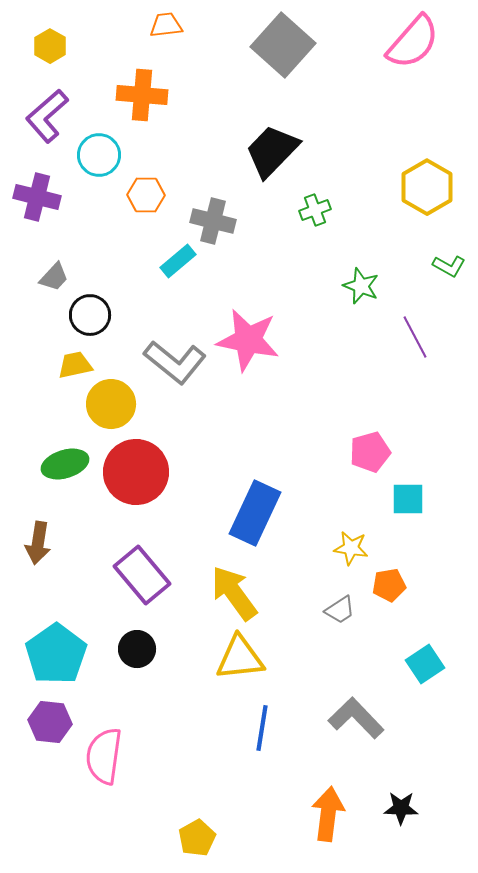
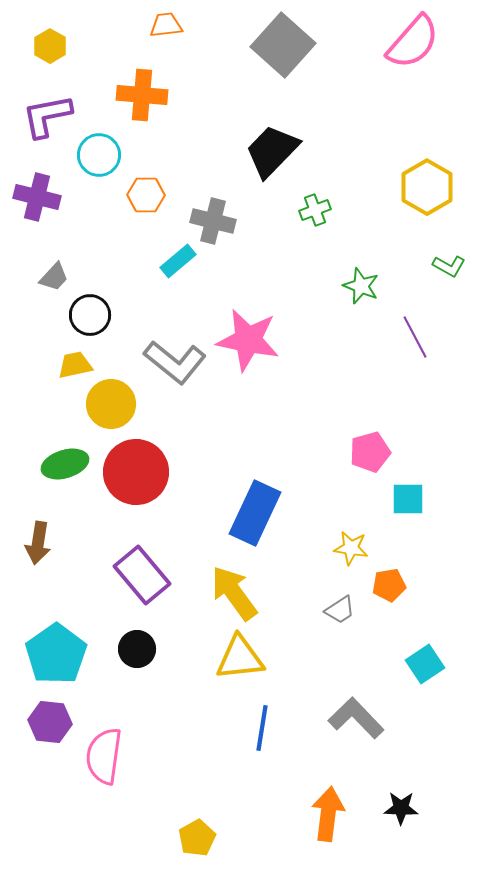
purple L-shape at (47, 116): rotated 30 degrees clockwise
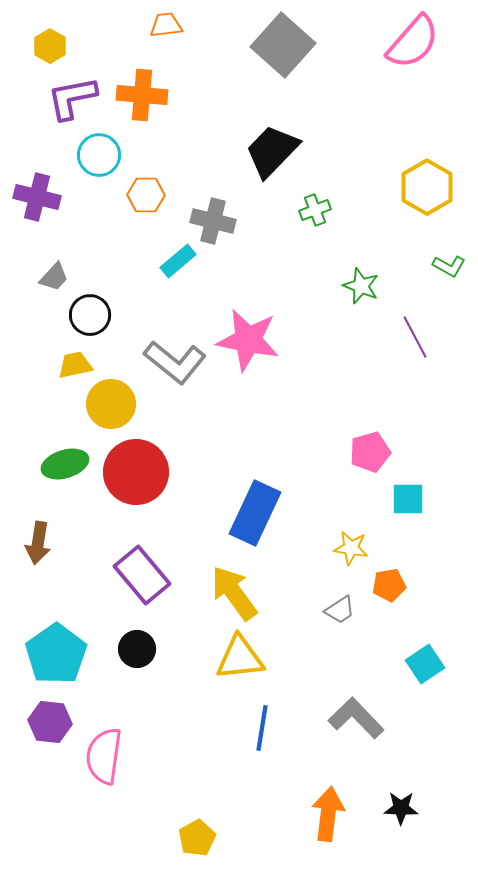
purple L-shape at (47, 116): moved 25 px right, 18 px up
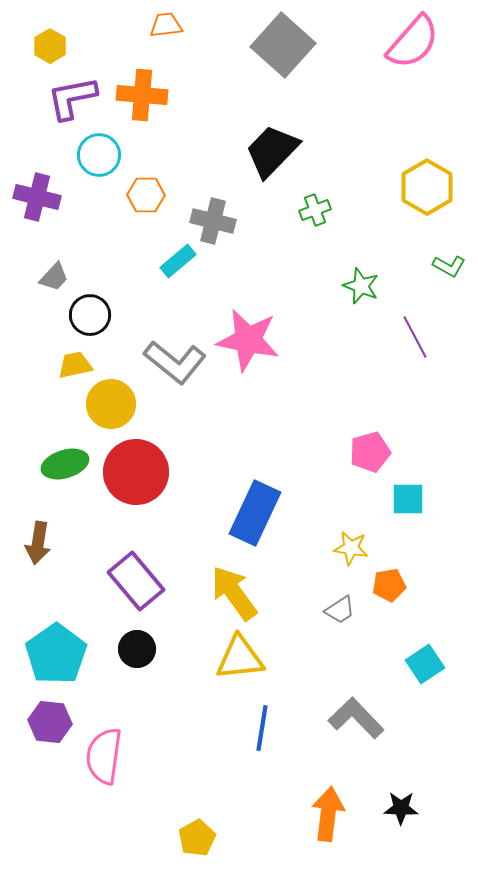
purple rectangle at (142, 575): moved 6 px left, 6 px down
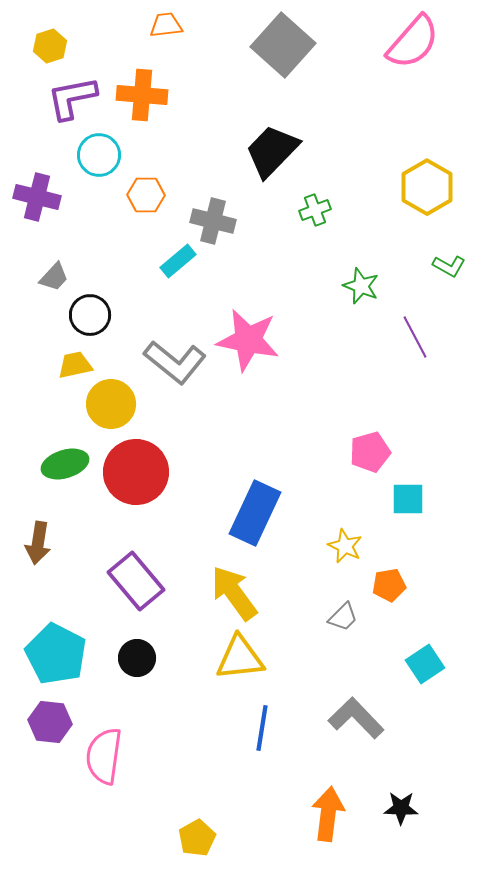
yellow hexagon at (50, 46): rotated 12 degrees clockwise
yellow star at (351, 548): moved 6 px left, 2 px up; rotated 16 degrees clockwise
gray trapezoid at (340, 610): moved 3 px right, 7 px down; rotated 12 degrees counterclockwise
black circle at (137, 649): moved 9 px down
cyan pentagon at (56, 654): rotated 10 degrees counterclockwise
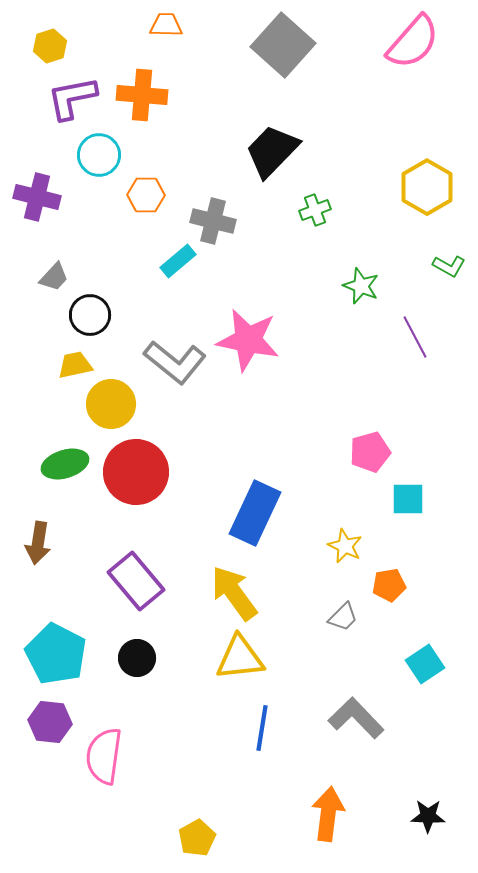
orange trapezoid at (166, 25): rotated 8 degrees clockwise
black star at (401, 808): moved 27 px right, 8 px down
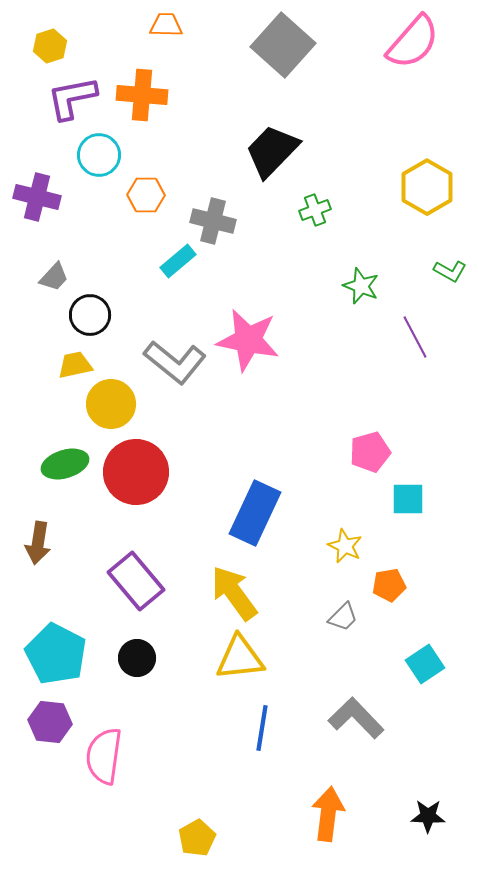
green L-shape at (449, 266): moved 1 px right, 5 px down
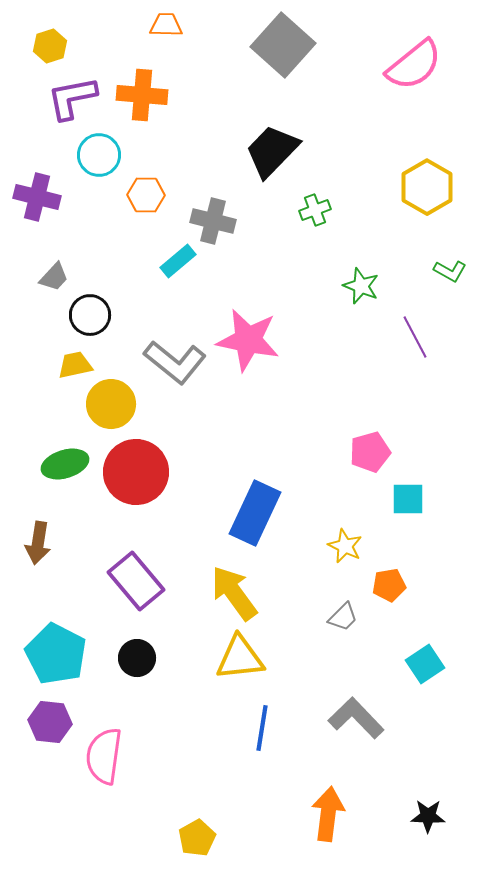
pink semicircle at (413, 42): moved 1 px right, 23 px down; rotated 10 degrees clockwise
